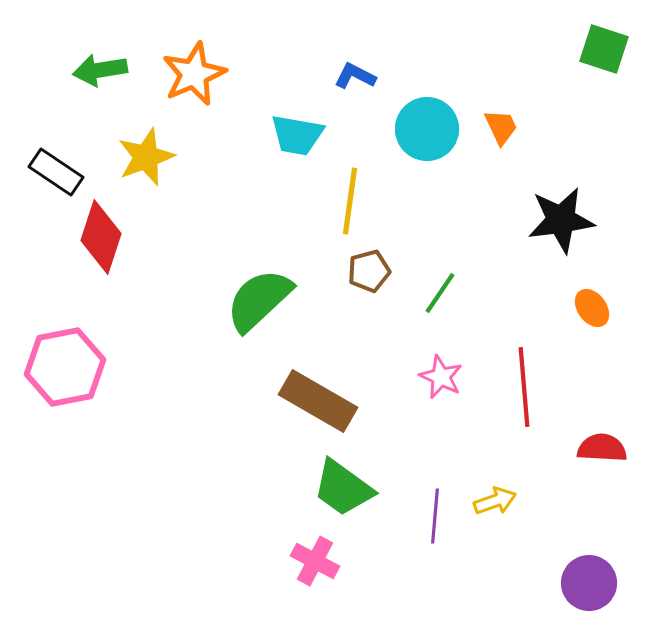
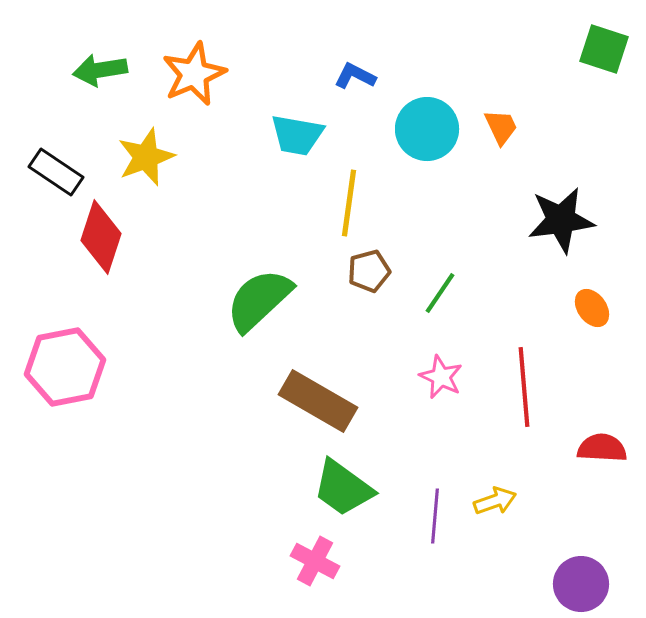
yellow line: moved 1 px left, 2 px down
purple circle: moved 8 px left, 1 px down
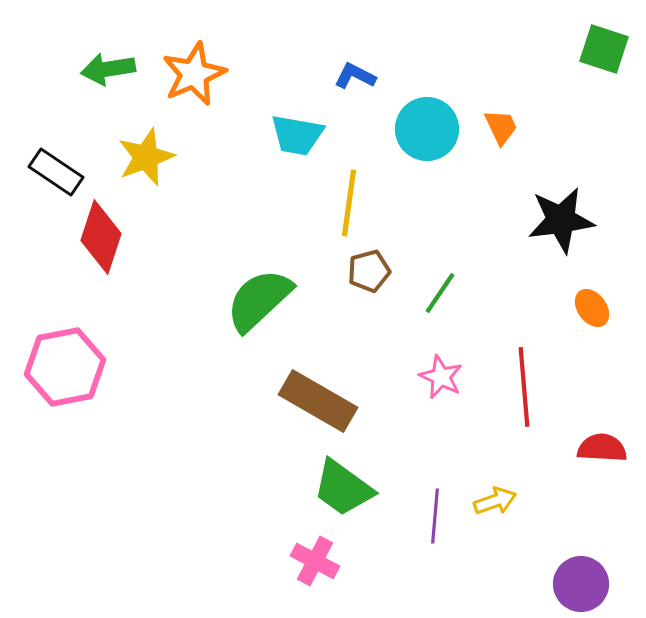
green arrow: moved 8 px right, 1 px up
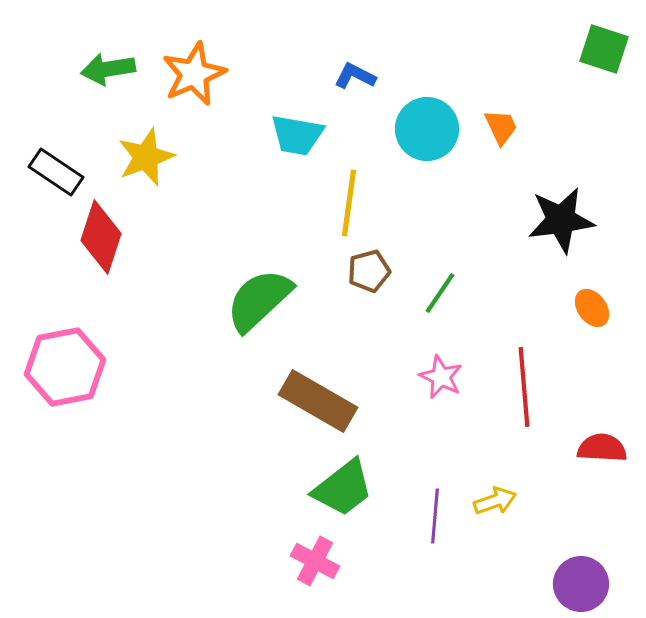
green trapezoid: rotated 74 degrees counterclockwise
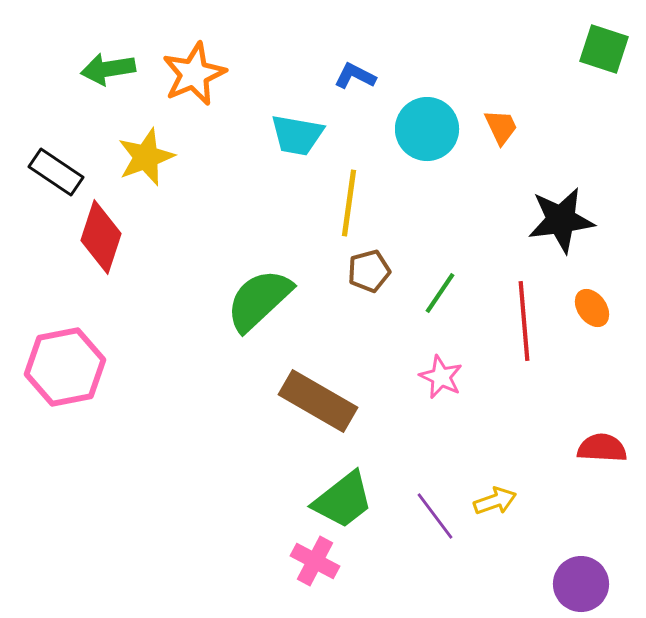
red line: moved 66 px up
green trapezoid: moved 12 px down
purple line: rotated 42 degrees counterclockwise
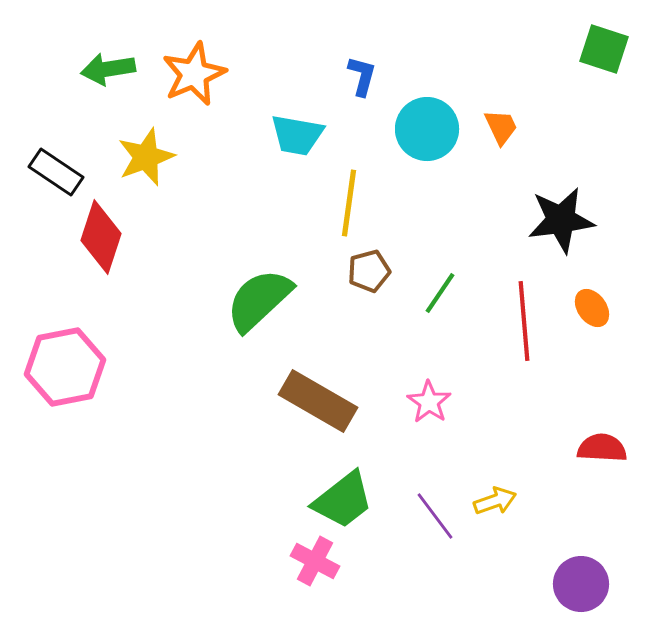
blue L-shape: moved 7 px right; rotated 78 degrees clockwise
pink star: moved 12 px left, 25 px down; rotated 9 degrees clockwise
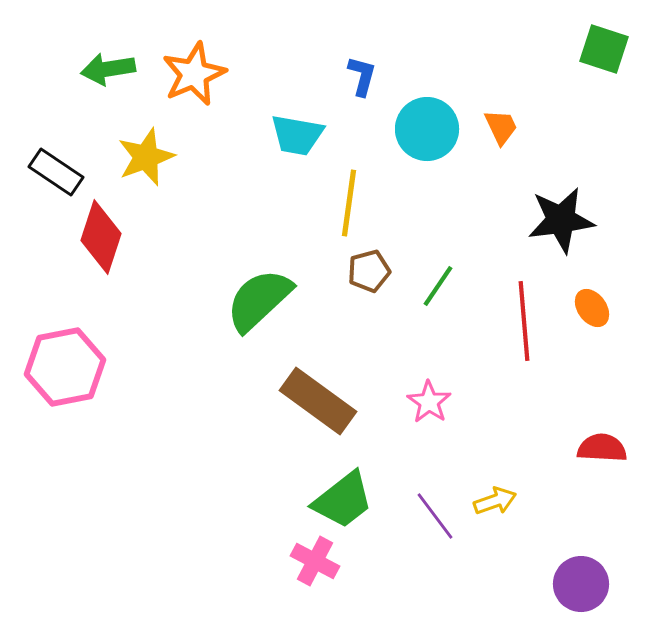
green line: moved 2 px left, 7 px up
brown rectangle: rotated 6 degrees clockwise
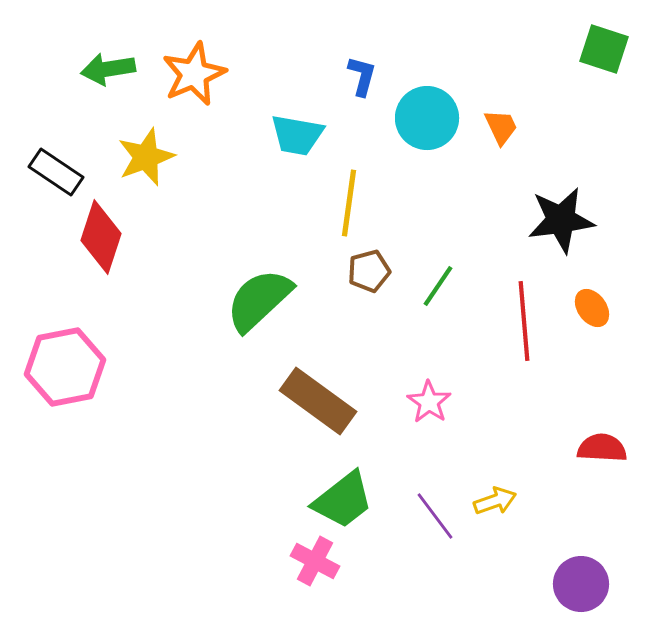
cyan circle: moved 11 px up
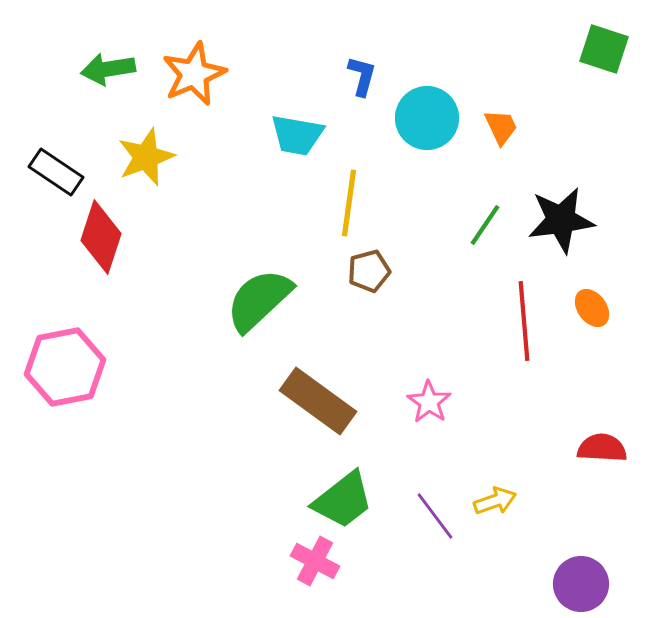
green line: moved 47 px right, 61 px up
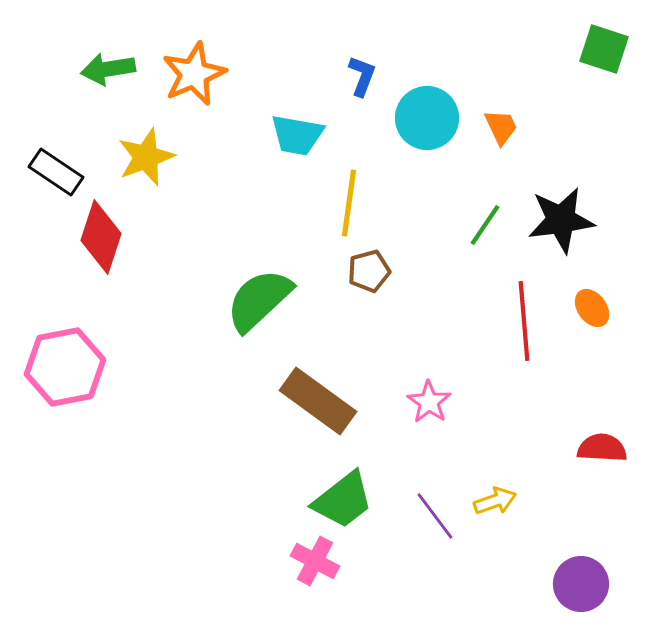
blue L-shape: rotated 6 degrees clockwise
